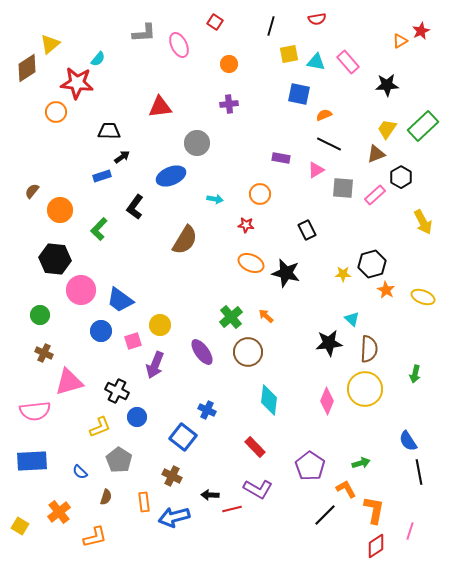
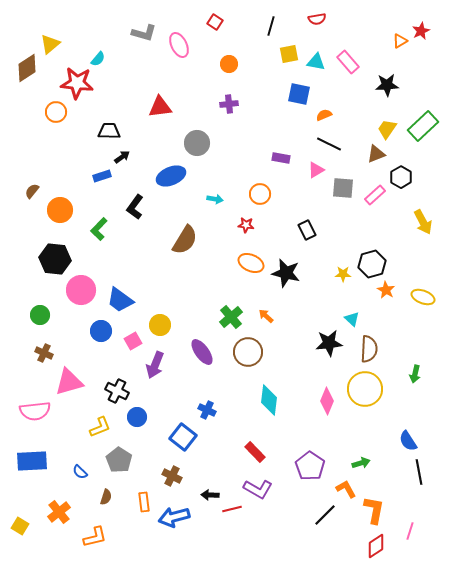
gray L-shape at (144, 33): rotated 20 degrees clockwise
pink square at (133, 341): rotated 12 degrees counterclockwise
red rectangle at (255, 447): moved 5 px down
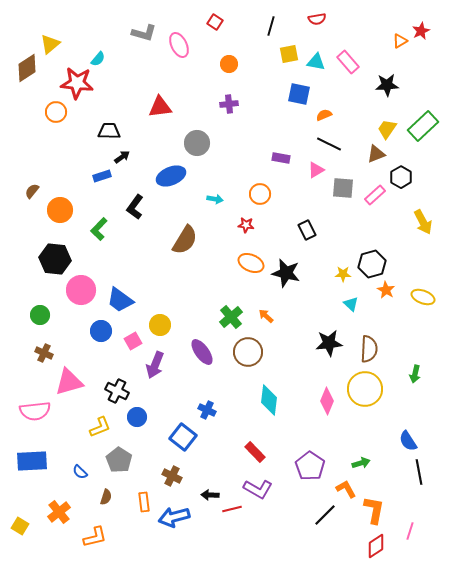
cyan triangle at (352, 319): moved 1 px left, 15 px up
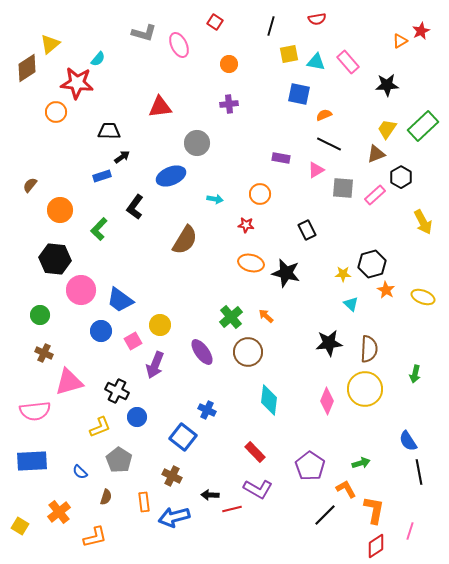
brown semicircle at (32, 191): moved 2 px left, 6 px up
orange ellipse at (251, 263): rotated 10 degrees counterclockwise
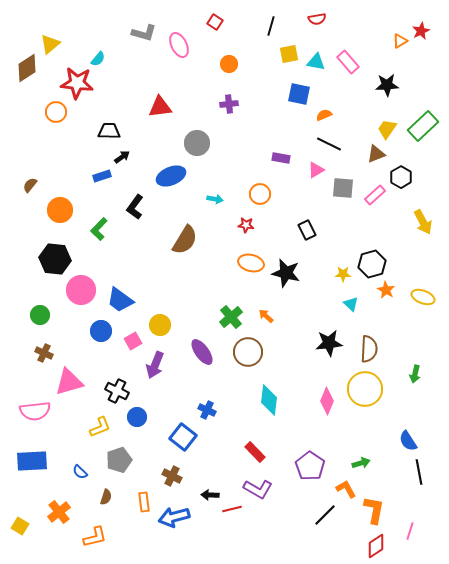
gray pentagon at (119, 460): rotated 20 degrees clockwise
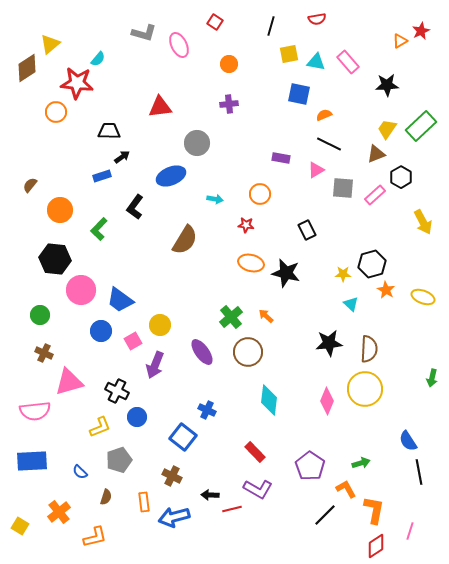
green rectangle at (423, 126): moved 2 px left
green arrow at (415, 374): moved 17 px right, 4 px down
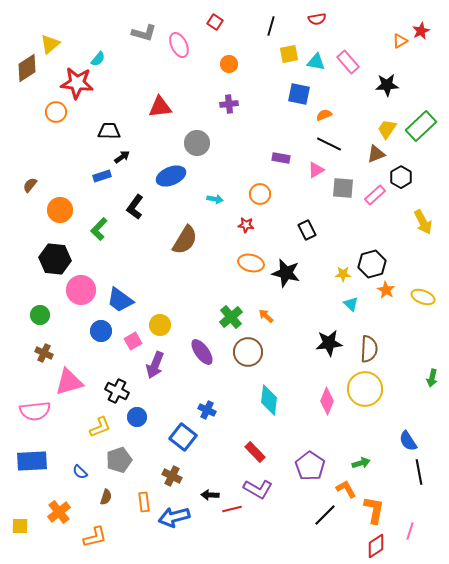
yellow square at (20, 526): rotated 30 degrees counterclockwise
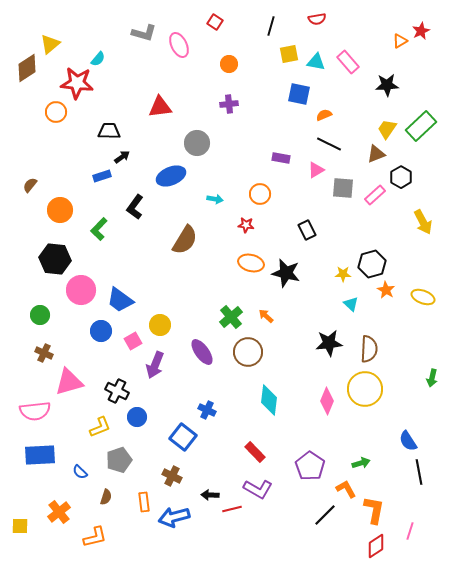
blue rectangle at (32, 461): moved 8 px right, 6 px up
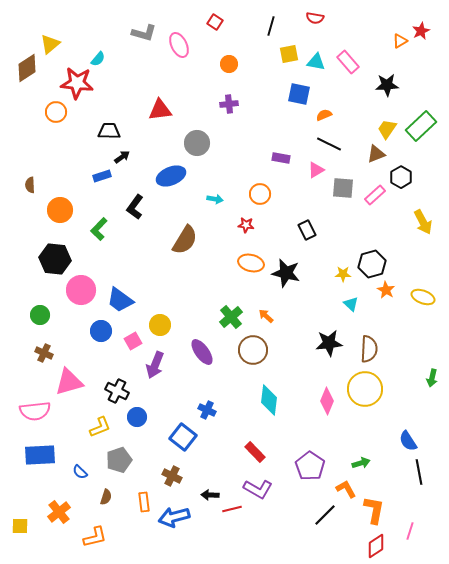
red semicircle at (317, 19): moved 2 px left, 1 px up; rotated 18 degrees clockwise
red triangle at (160, 107): moved 3 px down
brown semicircle at (30, 185): rotated 42 degrees counterclockwise
brown circle at (248, 352): moved 5 px right, 2 px up
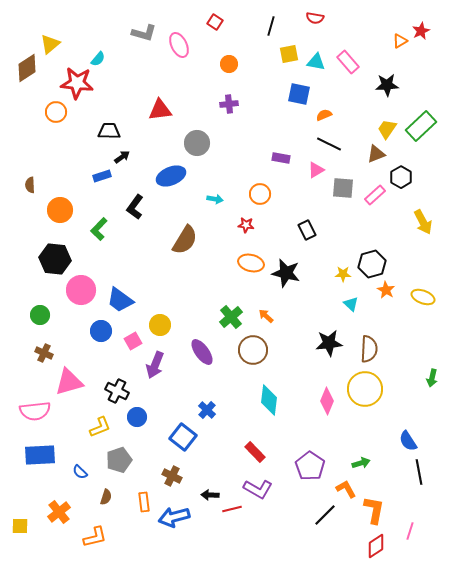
blue cross at (207, 410): rotated 18 degrees clockwise
